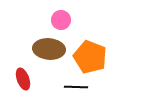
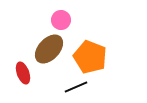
brown ellipse: rotated 52 degrees counterclockwise
red ellipse: moved 6 px up
black line: rotated 25 degrees counterclockwise
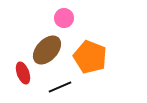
pink circle: moved 3 px right, 2 px up
brown ellipse: moved 2 px left, 1 px down
black line: moved 16 px left
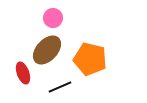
pink circle: moved 11 px left
orange pentagon: moved 2 px down; rotated 8 degrees counterclockwise
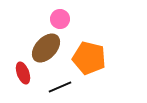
pink circle: moved 7 px right, 1 px down
brown ellipse: moved 1 px left, 2 px up
orange pentagon: moved 1 px left, 1 px up
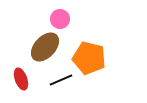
brown ellipse: moved 1 px left, 1 px up
red ellipse: moved 2 px left, 6 px down
black line: moved 1 px right, 7 px up
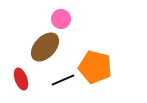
pink circle: moved 1 px right
orange pentagon: moved 6 px right, 9 px down
black line: moved 2 px right
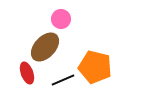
red ellipse: moved 6 px right, 6 px up
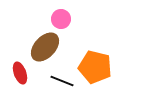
red ellipse: moved 7 px left
black line: moved 1 px left, 1 px down; rotated 45 degrees clockwise
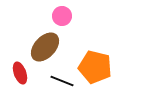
pink circle: moved 1 px right, 3 px up
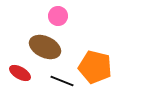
pink circle: moved 4 px left
brown ellipse: rotated 72 degrees clockwise
red ellipse: rotated 40 degrees counterclockwise
